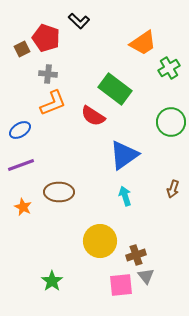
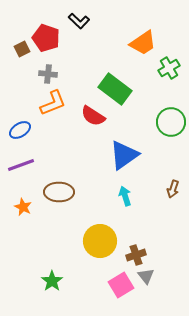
pink square: rotated 25 degrees counterclockwise
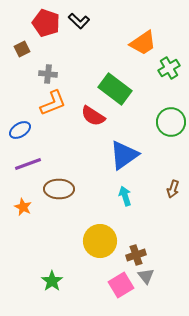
red pentagon: moved 15 px up
purple line: moved 7 px right, 1 px up
brown ellipse: moved 3 px up
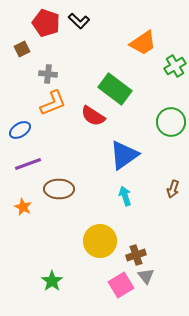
green cross: moved 6 px right, 2 px up
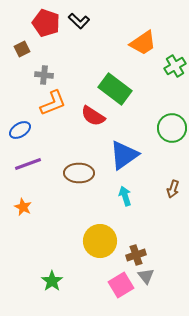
gray cross: moved 4 px left, 1 px down
green circle: moved 1 px right, 6 px down
brown ellipse: moved 20 px right, 16 px up
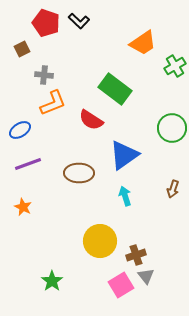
red semicircle: moved 2 px left, 4 px down
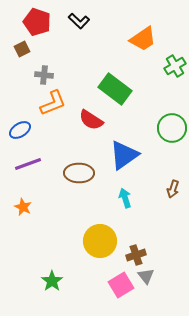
red pentagon: moved 9 px left, 1 px up
orange trapezoid: moved 4 px up
cyan arrow: moved 2 px down
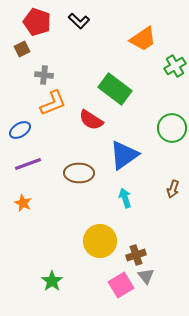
orange star: moved 4 px up
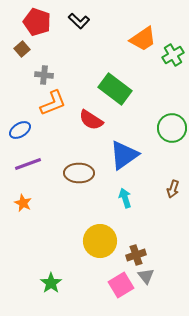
brown square: rotated 14 degrees counterclockwise
green cross: moved 2 px left, 11 px up
green star: moved 1 px left, 2 px down
